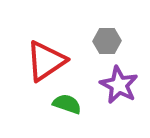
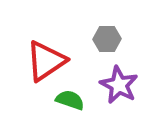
gray hexagon: moved 2 px up
green semicircle: moved 3 px right, 4 px up
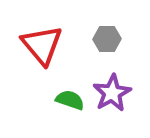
red triangle: moved 4 px left, 16 px up; rotated 36 degrees counterclockwise
purple star: moved 7 px left, 8 px down; rotated 15 degrees clockwise
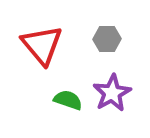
green semicircle: moved 2 px left
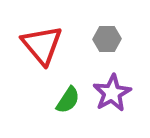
green semicircle: rotated 104 degrees clockwise
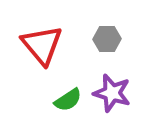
purple star: rotated 27 degrees counterclockwise
green semicircle: rotated 24 degrees clockwise
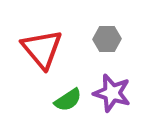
red triangle: moved 4 px down
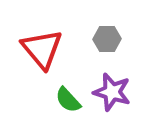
purple star: moved 1 px up
green semicircle: rotated 80 degrees clockwise
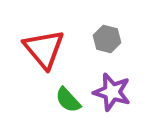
gray hexagon: rotated 16 degrees clockwise
red triangle: moved 2 px right
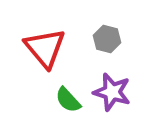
red triangle: moved 1 px right, 1 px up
